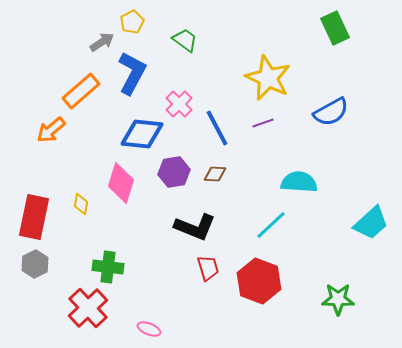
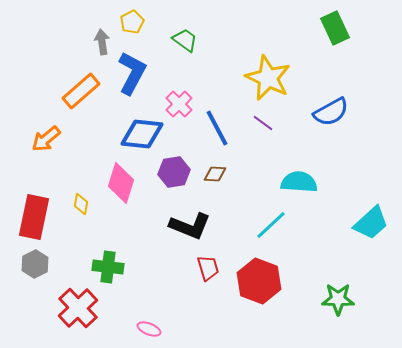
gray arrow: rotated 65 degrees counterclockwise
purple line: rotated 55 degrees clockwise
orange arrow: moved 5 px left, 9 px down
black L-shape: moved 5 px left, 1 px up
red cross: moved 10 px left
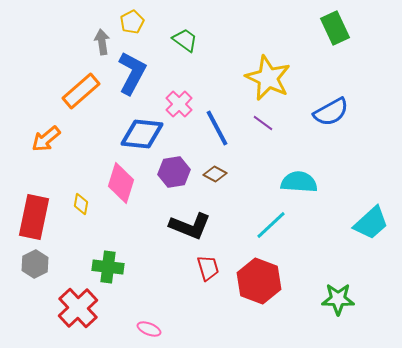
brown diamond: rotated 25 degrees clockwise
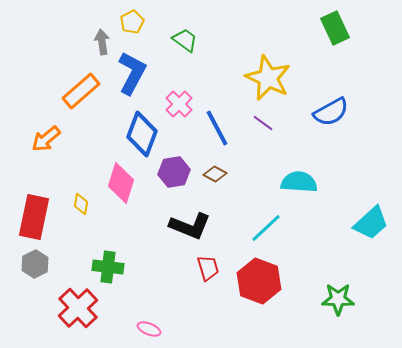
blue diamond: rotated 75 degrees counterclockwise
cyan line: moved 5 px left, 3 px down
